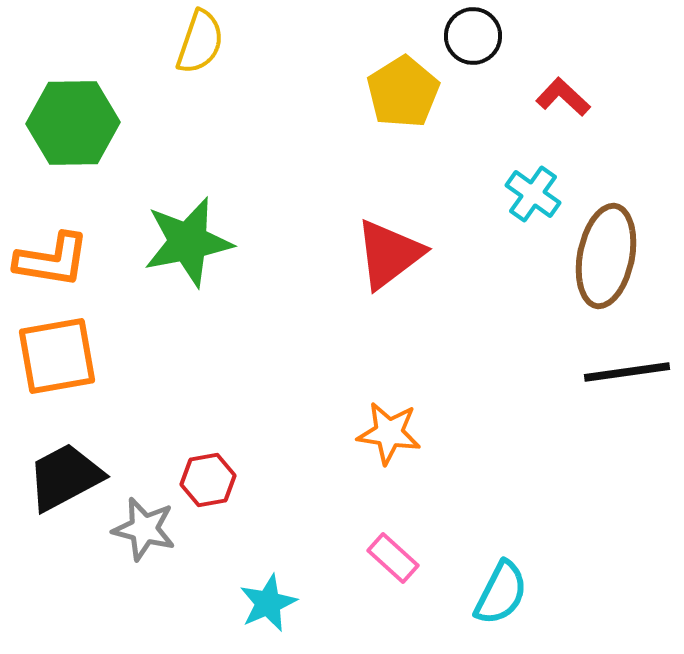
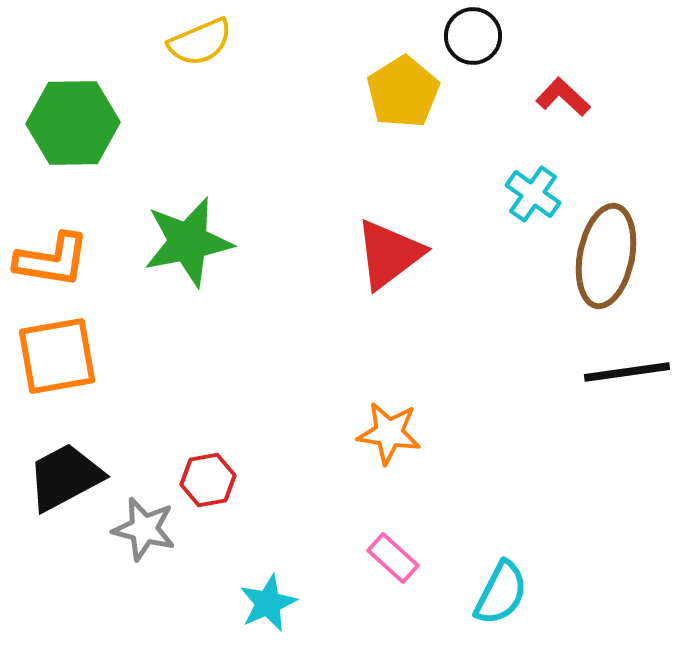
yellow semicircle: rotated 48 degrees clockwise
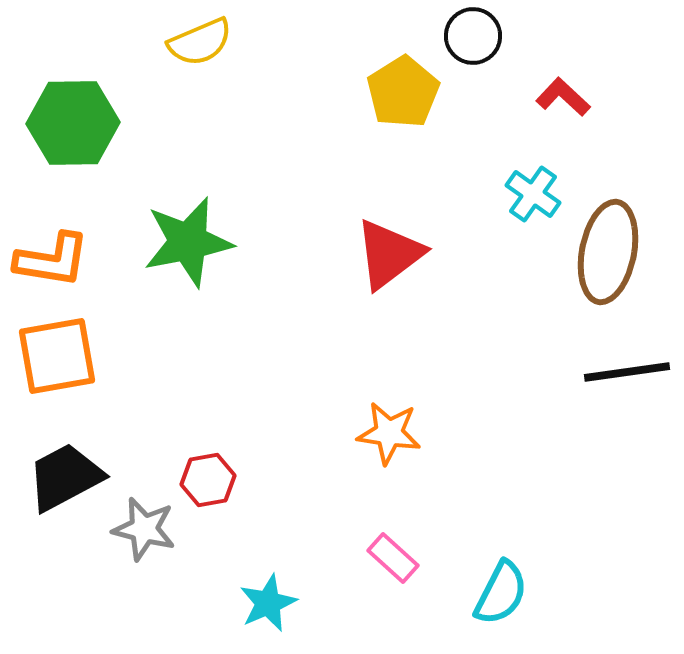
brown ellipse: moved 2 px right, 4 px up
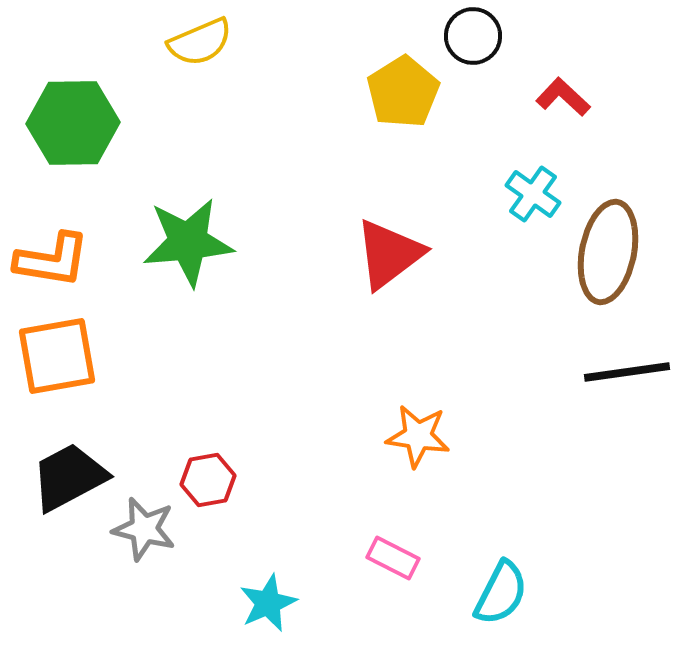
green star: rotated 6 degrees clockwise
orange star: moved 29 px right, 3 px down
black trapezoid: moved 4 px right
pink rectangle: rotated 15 degrees counterclockwise
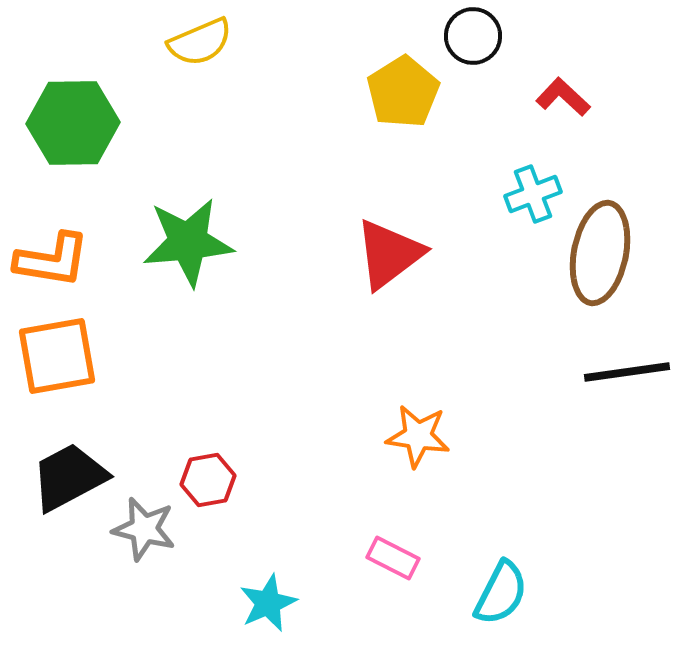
cyan cross: rotated 34 degrees clockwise
brown ellipse: moved 8 px left, 1 px down
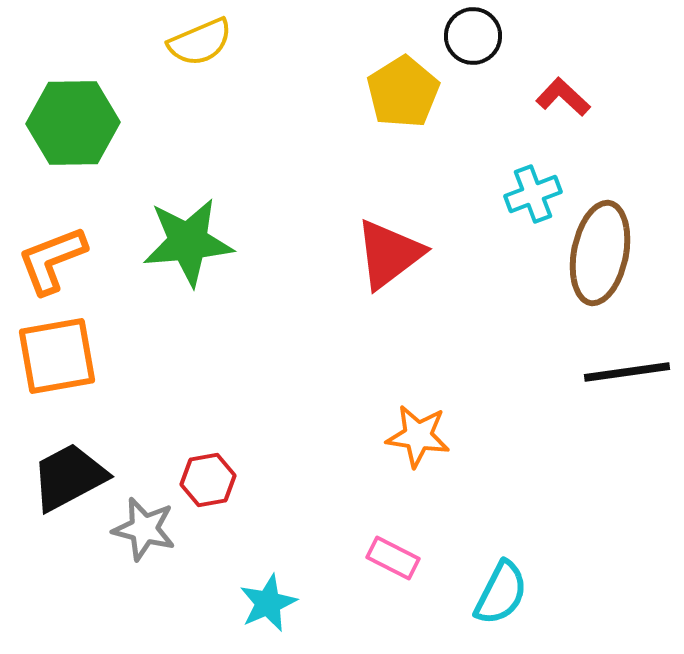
orange L-shape: rotated 150 degrees clockwise
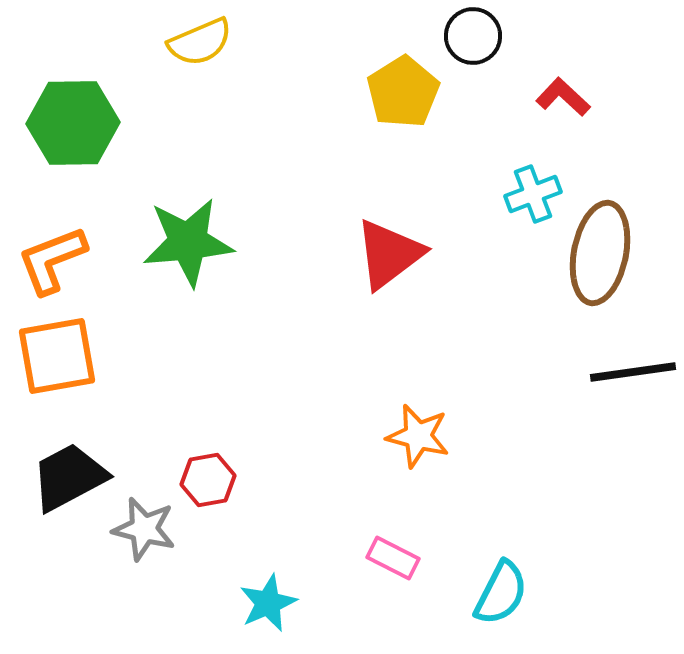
black line: moved 6 px right
orange star: rotated 6 degrees clockwise
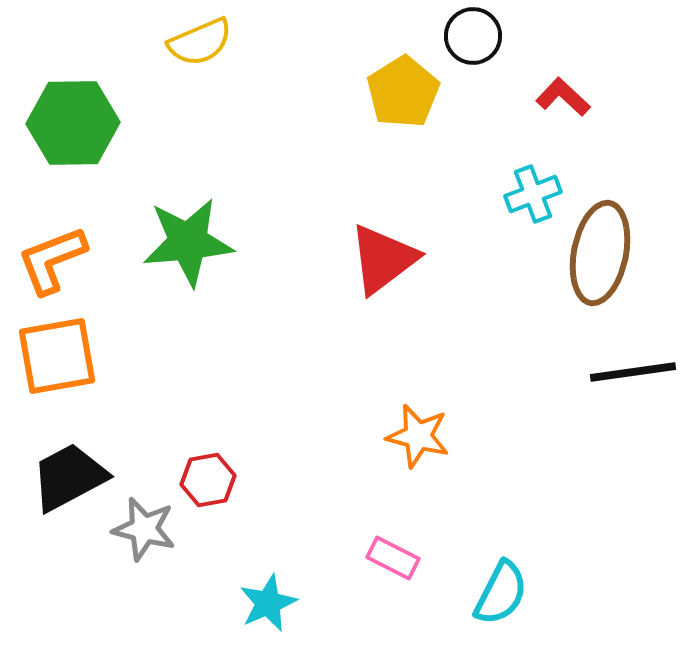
red triangle: moved 6 px left, 5 px down
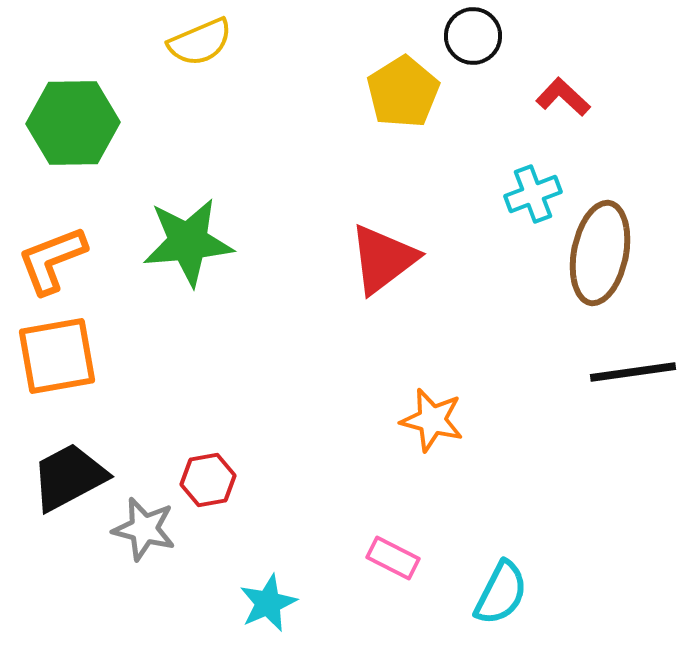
orange star: moved 14 px right, 16 px up
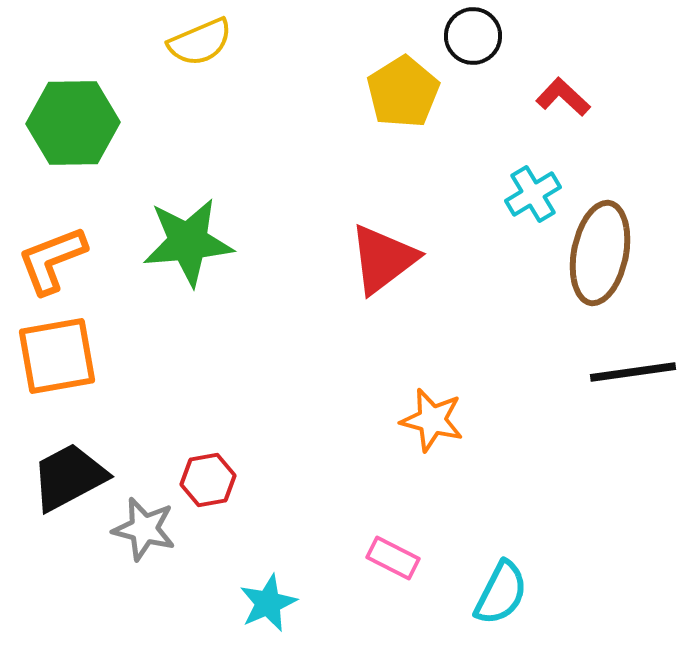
cyan cross: rotated 10 degrees counterclockwise
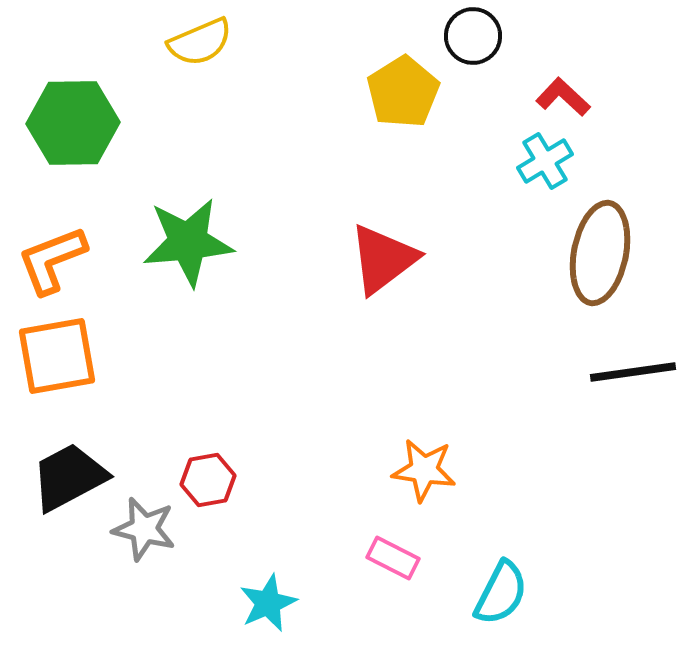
cyan cross: moved 12 px right, 33 px up
orange star: moved 8 px left, 50 px down; rotated 6 degrees counterclockwise
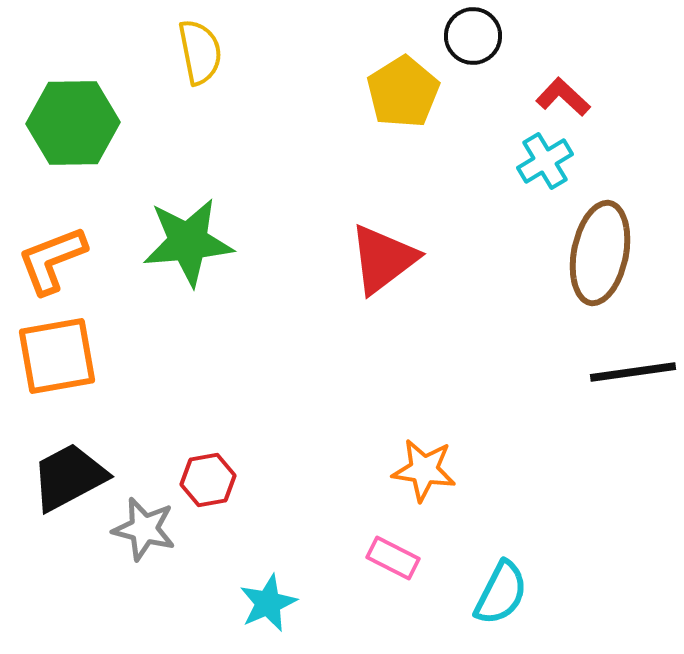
yellow semicircle: moved 10 px down; rotated 78 degrees counterclockwise
